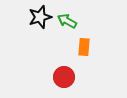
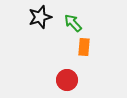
green arrow: moved 6 px right, 2 px down; rotated 18 degrees clockwise
red circle: moved 3 px right, 3 px down
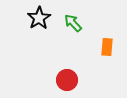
black star: moved 1 px left, 1 px down; rotated 15 degrees counterclockwise
orange rectangle: moved 23 px right
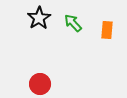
orange rectangle: moved 17 px up
red circle: moved 27 px left, 4 px down
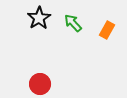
orange rectangle: rotated 24 degrees clockwise
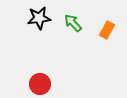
black star: rotated 25 degrees clockwise
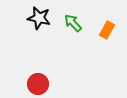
black star: rotated 20 degrees clockwise
red circle: moved 2 px left
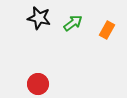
green arrow: rotated 96 degrees clockwise
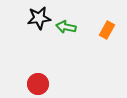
black star: rotated 20 degrees counterclockwise
green arrow: moved 7 px left, 4 px down; rotated 132 degrees counterclockwise
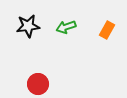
black star: moved 11 px left, 8 px down
green arrow: rotated 30 degrees counterclockwise
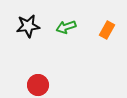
red circle: moved 1 px down
